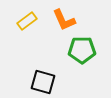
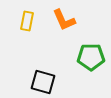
yellow rectangle: rotated 42 degrees counterclockwise
green pentagon: moved 9 px right, 7 px down
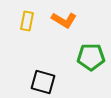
orange L-shape: rotated 35 degrees counterclockwise
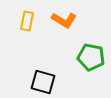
green pentagon: rotated 12 degrees clockwise
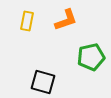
orange L-shape: moved 2 px right; rotated 50 degrees counterclockwise
green pentagon: rotated 24 degrees counterclockwise
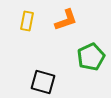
green pentagon: rotated 12 degrees counterclockwise
